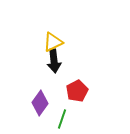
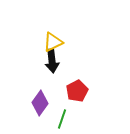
black arrow: moved 2 px left
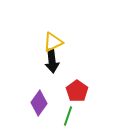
red pentagon: rotated 10 degrees counterclockwise
purple diamond: moved 1 px left
green line: moved 6 px right, 3 px up
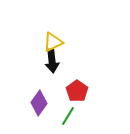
green line: rotated 12 degrees clockwise
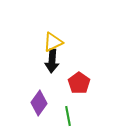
black arrow: rotated 10 degrees clockwise
red pentagon: moved 2 px right, 8 px up
green line: rotated 42 degrees counterclockwise
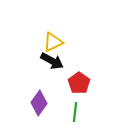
black arrow: rotated 65 degrees counterclockwise
green line: moved 7 px right, 4 px up; rotated 18 degrees clockwise
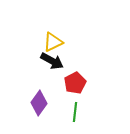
red pentagon: moved 4 px left; rotated 10 degrees clockwise
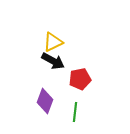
black arrow: moved 1 px right
red pentagon: moved 5 px right, 4 px up; rotated 15 degrees clockwise
purple diamond: moved 6 px right, 2 px up; rotated 15 degrees counterclockwise
